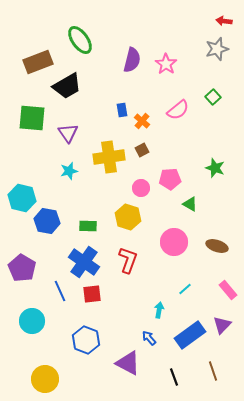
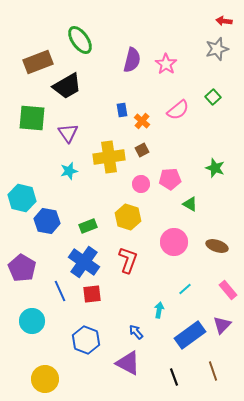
pink circle at (141, 188): moved 4 px up
green rectangle at (88, 226): rotated 24 degrees counterclockwise
blue arrow at (149, 338): moved 13 px left, 6 px up
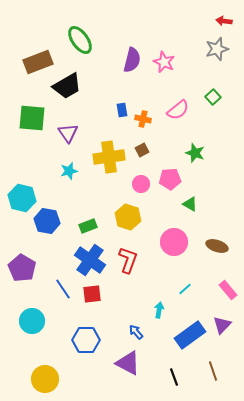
pink star at (166, 64): moved 2 px left, 2 px up; rotated 10 degrees counterclockwise
orange cross at (142, 121): moved 1 px right, 2 px up; rotated 28 degrees counterclockwise
green star at (215, 168): moved 20 px left, 15 px up
blue cross at (84, 262): moved 6 px right, 2 px up
blue line at (60, 291): moved 3 px right, 2 px up; rotated 10 degrees counterclockwise
blue hexagon at (86, 340): rotated 20 degrees counterclockwise
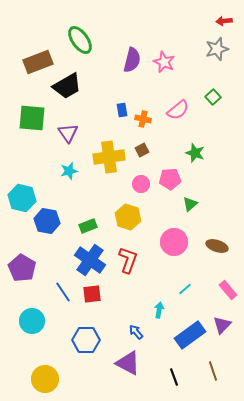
red arrow at (224, 21): rotated 14 degrees counterclockwise
green triangle at (190, 204): rotated 49 degrees clockwise
blue line at (63, 289): moved 3 px down
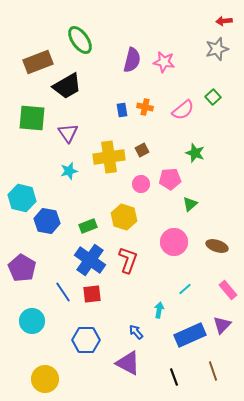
pink star at (164, 62): rotated 15 degrees counterclockwise
pink semicircle at (178, 110): moved 5 px right
orange cross at (143, 119): moved 2 px right, 12 px up
yellow hexagon at (128, 217): moved 4 px left
blue rectangle at (190, 335): rotated 12 degrees clockwise
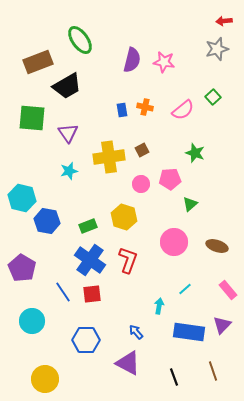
cyan arrow at (159, 310): moved 4 px up
blue rectangle at (190, 335): moved 1 px left, 3 px up; rotated 32 degrees clockwise
